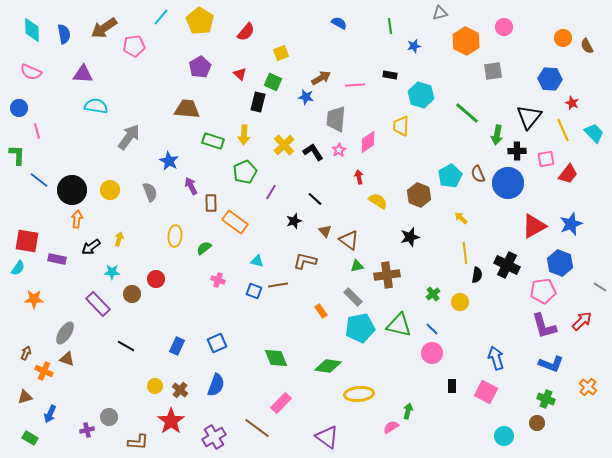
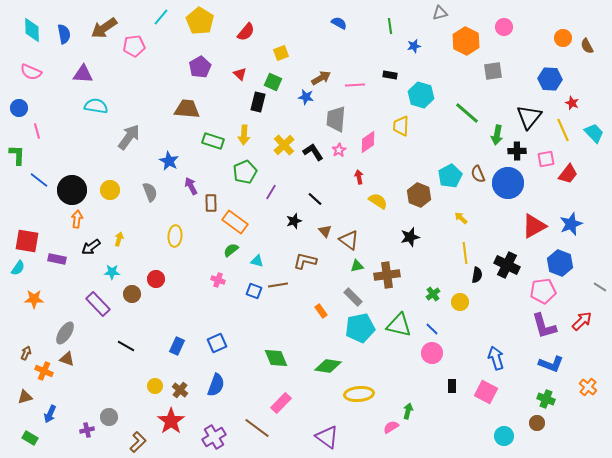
green semicircle at (204, 248): moved 27 px right, 2 px down
brown L-shape at (138, 442): rotated 50 degrees counterclockwise
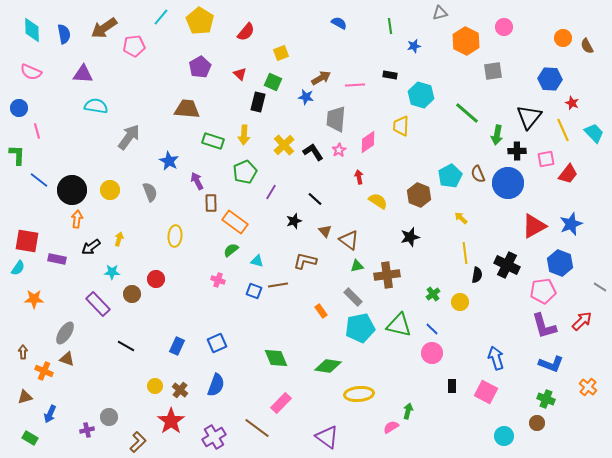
purple arrow at (191, 186): moved 6 px right, 5 px up
brown arrow at (26, 353): moved 3 px left, 1 px up; rotated 24 degrees counterclockwise
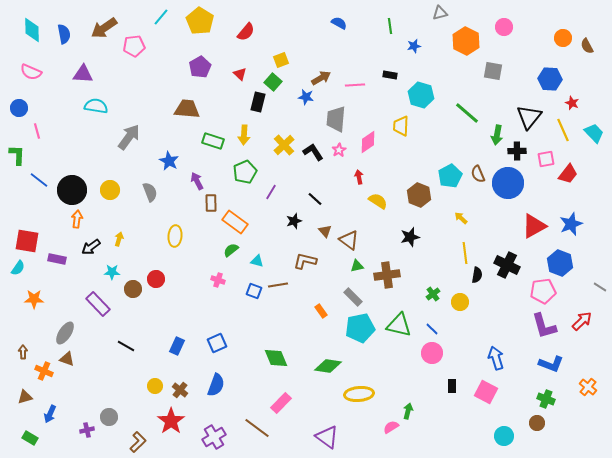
yellow square at (281, 53): moved 7 px down
gray square at (493, 71): rotated 18 degrees clockwise
green square at (273, 82): rotated 18 degrees clockwise
brown circle at (132, 294): moved 1 px right, 5 px up
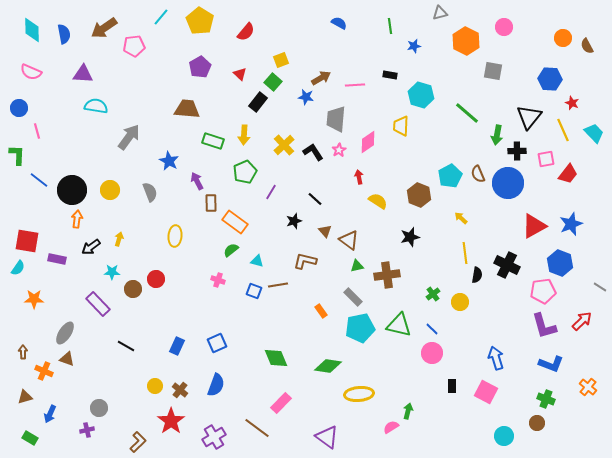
black rectangle at (258, 102): rotated 24 degrees clockwise
gray circle at (109, 417): moved 10 px left, 9 px up
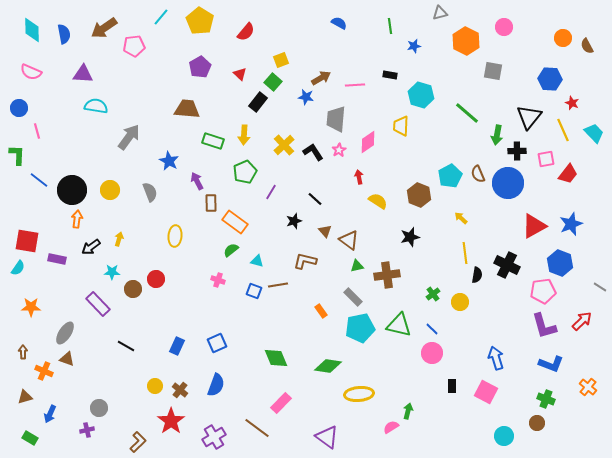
orange star at (34, 299): moved 3 px left, 8 px down
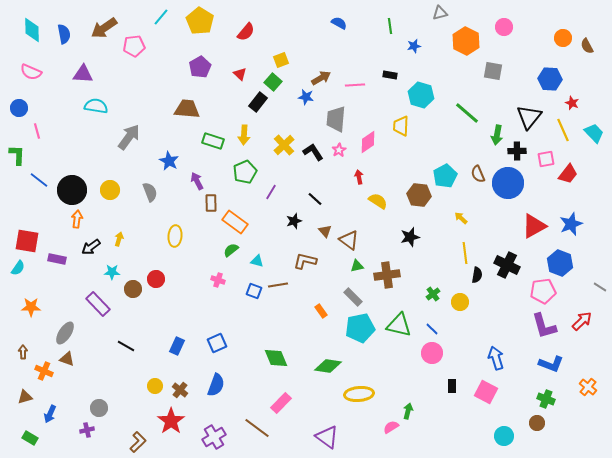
cyan pentagon at (450, 176): moved 5 px left
brown hexagon at (419, 195): rotated 15 degrees counterclockwise
